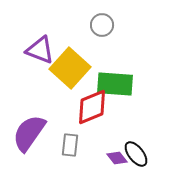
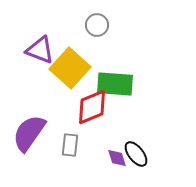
gray circle: moved 5 px left
purple diamond: rotated 20 degrees clockwise
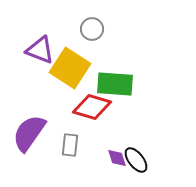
gray circle: moved 5 px left, 4 px down
yellow square: rotated 9 degrees counterclockwise
red diamond: rotated 39 degrees clockwise
black ellipse: moved 6 px down
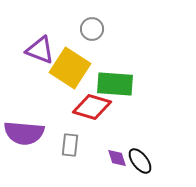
purple semicircle: moved 5 px left; rotated 120 degrees counterclockwise
black ellipse: moved 4 px right, 1 px down
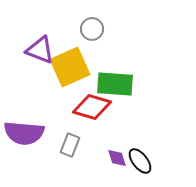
yellow square: moved 1 px up; rotated 33 degrees clockwise
gray rectangle: rotated 15 degrees clockwise
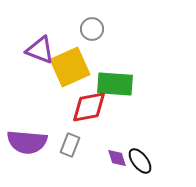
red diamond: moved 3 px left; rotated 27 degrees counterclockwise
purple semicircle: moved 3 px right, 9 px down
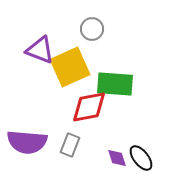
black ellipse: moved 1 px right, 3 px up
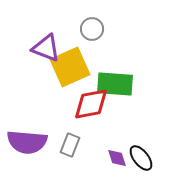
purple triangle: moved 6 px right, 2 px up
red diamond: moved 2 px right, 3 px up
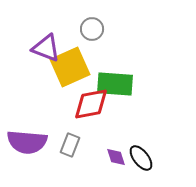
purple diamond: moved 1 px left, 1 px up
